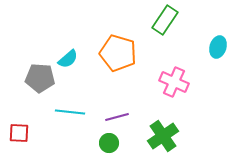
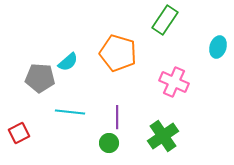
cyan semicircle: moved 3 px down
purple line: rotated 75 degrees counterclockwise
red square: rotated 30 degrees counterclockwise
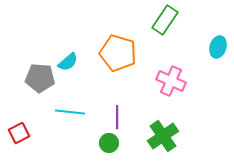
pink cross: moved 3 px left, 1 px up
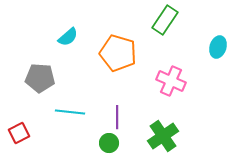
cyan semicircle: moved 25 px up
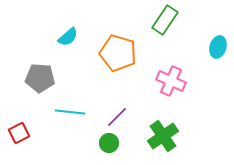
purple line: rotated 45 degrees clockwise
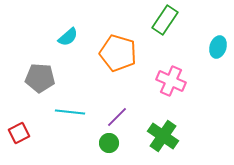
green cross: rotated 20 degrees counterclockwise
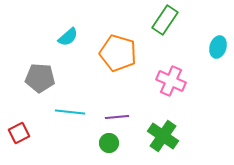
purple line: rotated 40 degrees clockwise
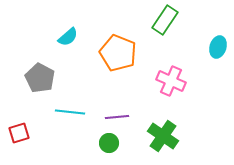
orange pentagon: rotated 6 degrees clockwise
gray pentagon: rotated 24 degrees clockwise
red square: rotated 10 degrees clockwise
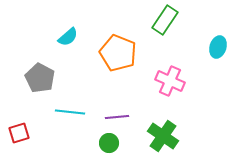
pink cross: moved 1 px left
